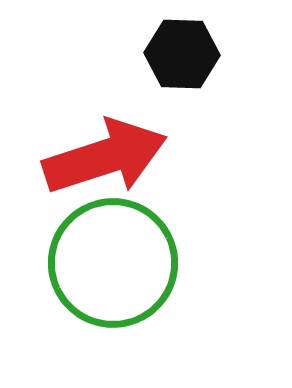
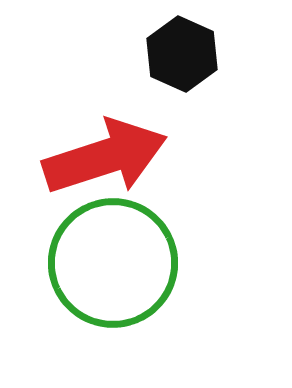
black hexagon: rotated 22 degrees clockwise
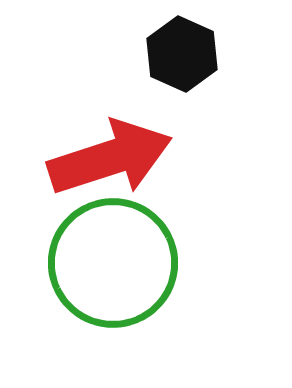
red arrow: moved 5 px right, 1 px down
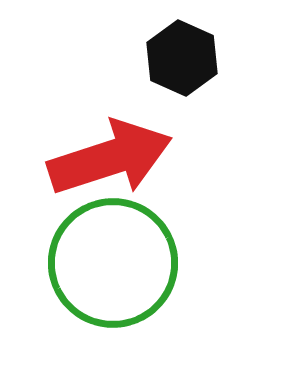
black hexagon: moved 4 px down
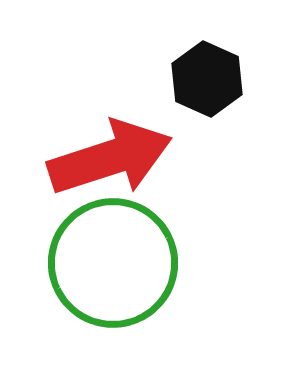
black hexagon: moved 25 px right, 21 px down
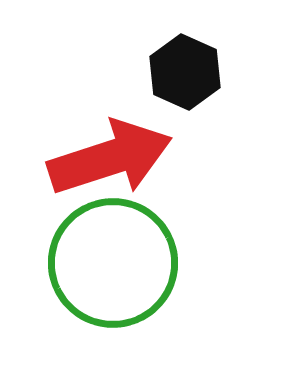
black hexagon: moved 22 px left, 7 px up
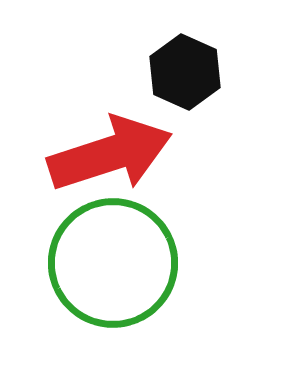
red arrow: moved 4 px up
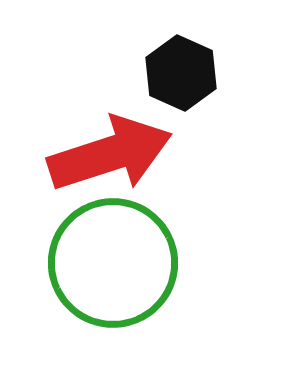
black hexagon: moved 4 px left, 1 px down
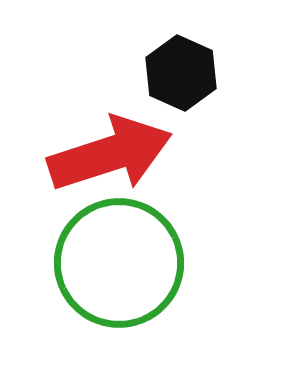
green circle: moved 6 px right
